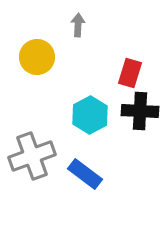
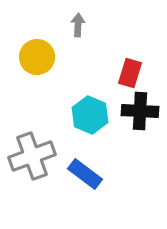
cyan hexagon: rotated 9 degrees counterclockwise
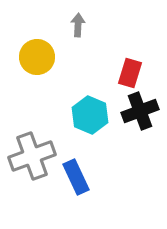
black cross: rotated 24 degrees counterclockwise
blue rectangle: moved 9 px left, 3 px down; rotated 28 degrees clockwise
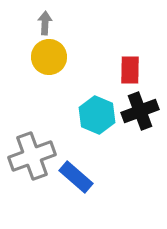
gray arrow: moved 33 px left, 2 px up
yellow circle: moved 12 px right
red rectangle: moved 3 px up; rotated 16 degrees counterclockwise
cyan hexagon: moved 7 px right
blue rectangle: rotated 24 degrees counterclockwise
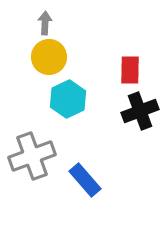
cyan hexagon: moved 29 px left, 16 px up; rotated 12 degrees clockwise
blue rectangle: moved 9 px right, 3 px down; rotated 8 degrees clockwise
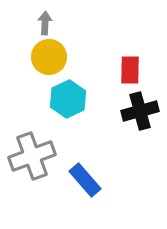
black cross: rotated 6 degrees clockwise
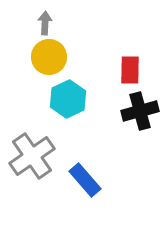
gray cross: rotated 15 degrees counterclockwise
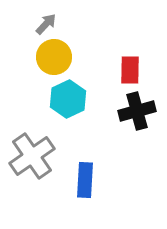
gray arrow: moved 1 px right, 1 px down; rotated 40 degrees clockwise
yellow circle: moved 5 px right
black cross: moved 3 px left
blue rectangle: rotated 44 degrees clockwise
